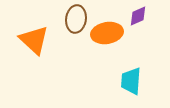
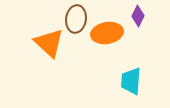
purple diamond: rotated 40 degrees counterclockwise
orange triangle: moved 15 px right, 3 px down
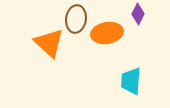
purple diamond: moved 2 px up
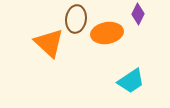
cyan trapezoid: rotated 128 degrees counterclockwise
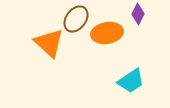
brown ellipse: rotated 28 degrees clockwise
